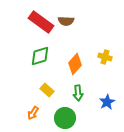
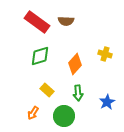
red rectangle: moved 4 px left
yellow cross: moved 3 px up
green circle: moved 1 px left, 2 px up
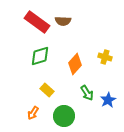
brown semicircle: moved 3 px left
yellow cross: moved 3 px down
green arrow: moved 9 px right; rotated 28 degrees counterclockwise
blue star: moved 1 px right, 2 px up
